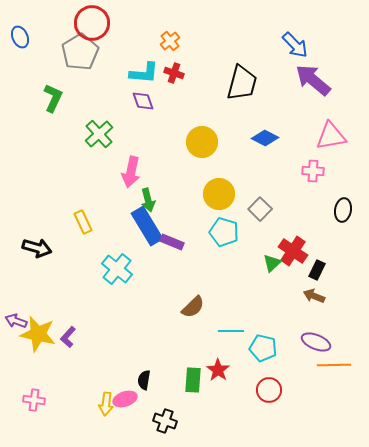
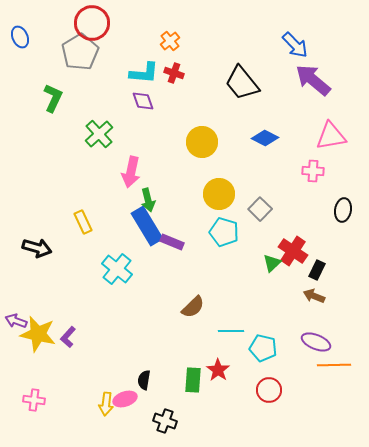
black trapezoid at (242, 83): rotated 126 degrees clockwise
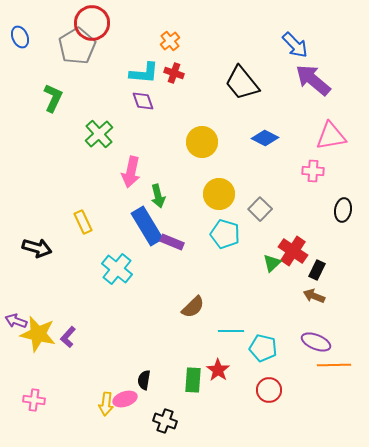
gray pentagon at (80, 52): moved 3 px left, 6 px up
green arrow at (148, 200): moved 10 px right, 4 px up
cyan pentagon at (224, 232): moved 1 px right, 2 px down
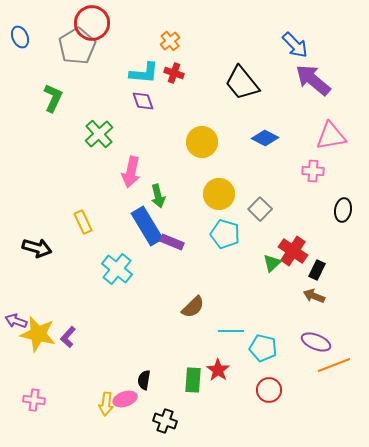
orange line at (334, 365): rotated 20 degrees counterclockwise
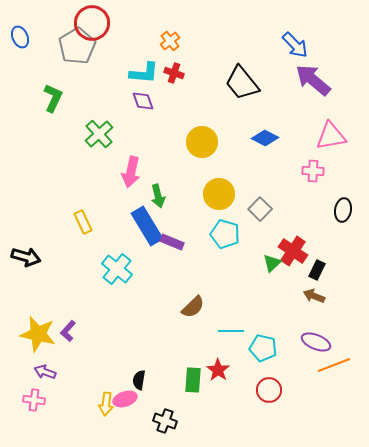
black arrow at (37, 248): moved 11 px left, 9 px down
purple arrow at (16, 321): moved 29 px right, 51 px down
purple L-shape at (68, 337): moved 6 px up
black semicircle at (144, 380): moved 5 px left
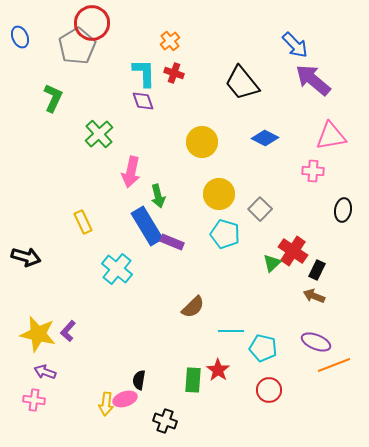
cyan L-shape at (144, 73): rotated 96 degrees counterclockwise
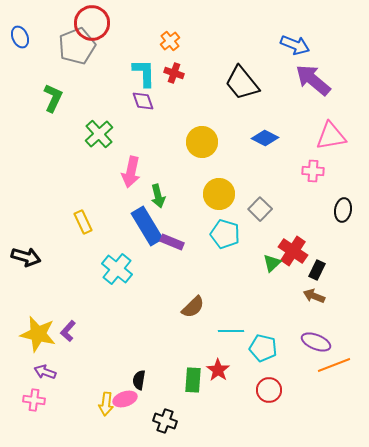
blue arrow at (295, 45): rotated 24 degrees counterclockwise
gray pentagon at (77, 46): rotated 9 degrees clockwise
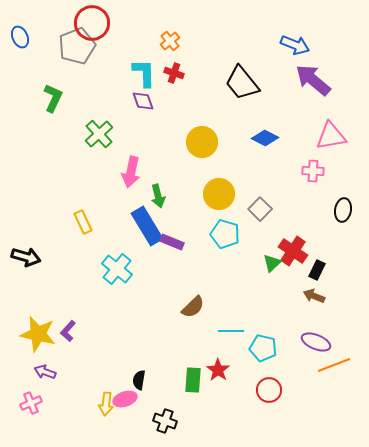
pink cross at (34, 400): moved 3 px left, 3 px down; rotated 30 degrees counterclockwise
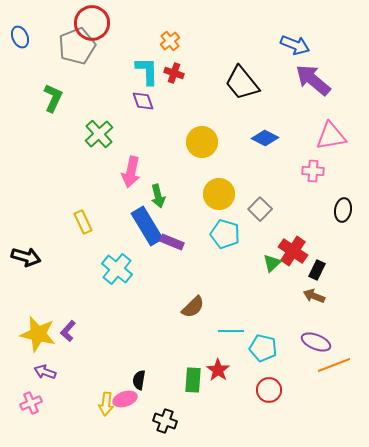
cyan L-shape at (144, 73): moved 3 px right, 2 px up
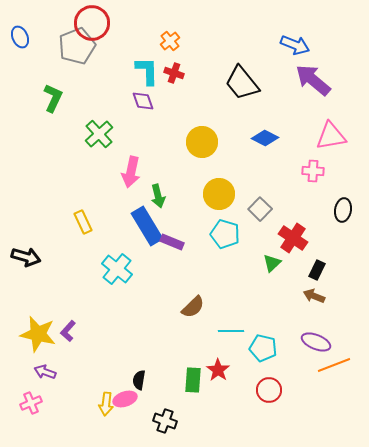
red cross at (293, 251): moved 13 px up
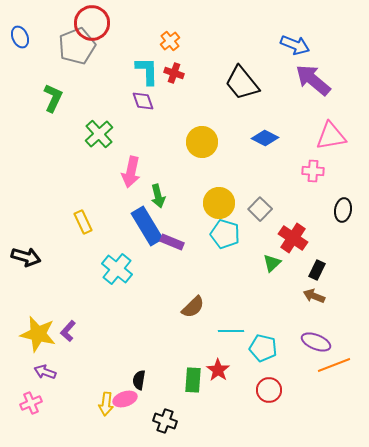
yellow circle at (219, 194): moved 9 px down
